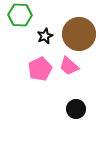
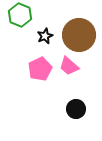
green hexagon: rotated 20 degrees clockwise
brown circle: moved 1 px down
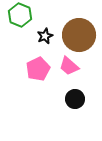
pink pentagon: moved 2 px left
black circle: moved 1 px left, 10 px up
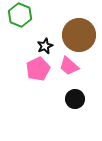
black star: moved 10 px down
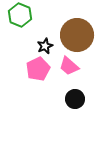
brown circle: moved 2 px left
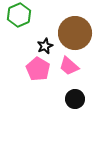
green hexagon: moved 1 px left; rotated 15 degrees clockwise
brown circle: moved 2 px left, 2 px up
pink pentagon: rotated 15 degrees counterclockwise
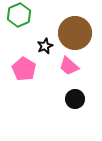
pink pentagon: moved 14 px left
